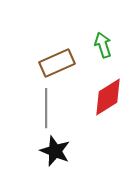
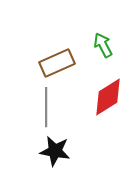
green arrow: rotated 10 degrees counterclockwise
gray line: moved 1 px up
black star: rotated 12 degrees counterclockwise
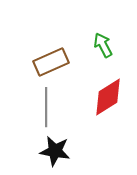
brown rectangle: moved 6 px left, 1 px up
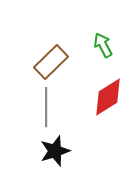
brown rectangle: rotated 20 degrees counterclockwise
black star: rotated 28 degrees counterclockwise
